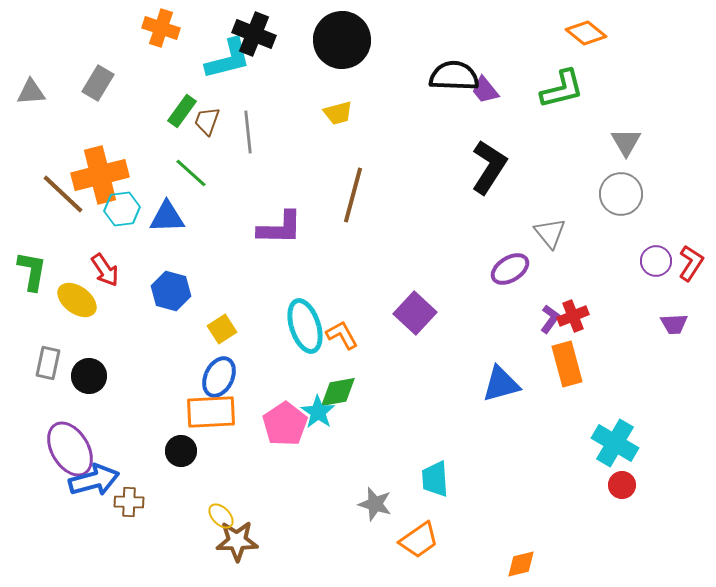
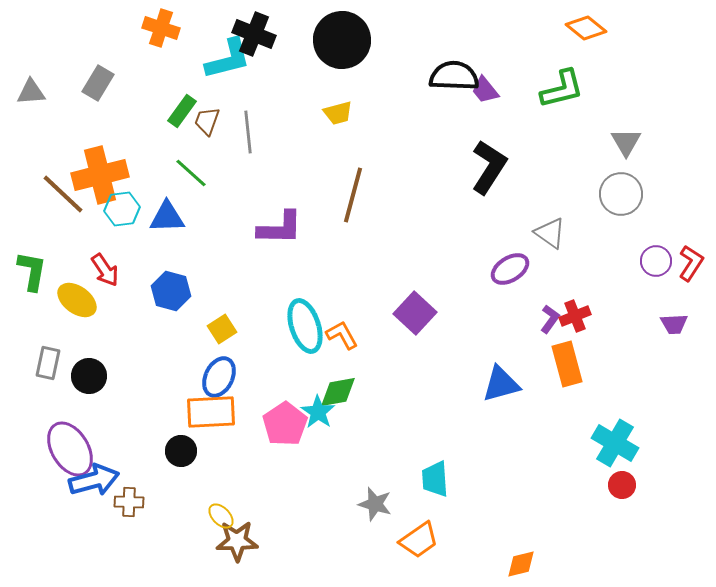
orange diamond at (586, 33): moved 5 px up
gray triangle at (550, 233): rotated 16 degrees counterclockwise
red cross at (573, 316): moved 2 px right
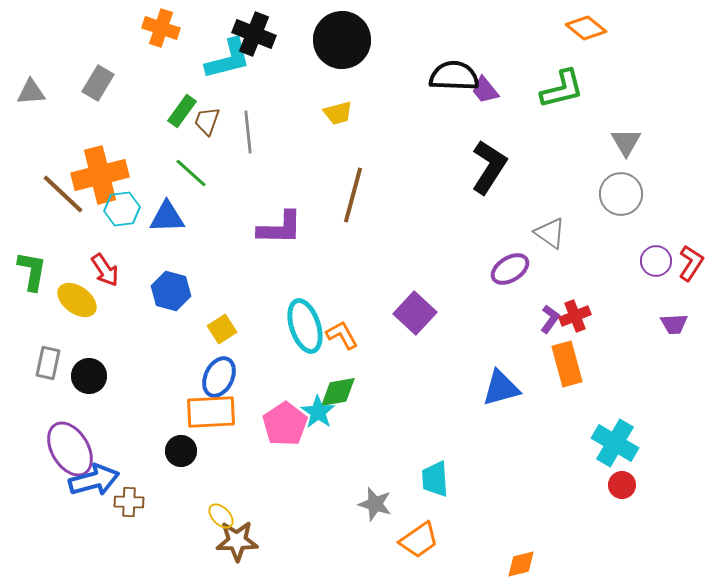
blue triangle at (501, 384): moved 4 px down
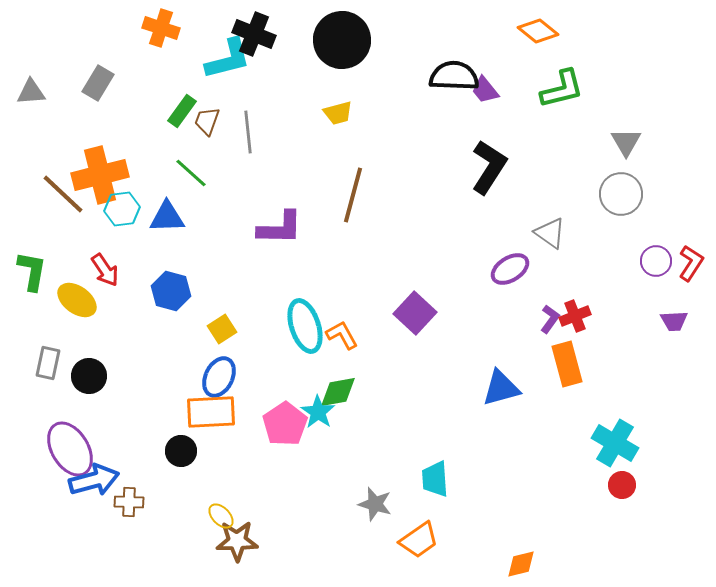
orange diamond at (586, 28): moved 48 px left, 3 px down
purple trapezoid at (674, 324): moved 3 px up
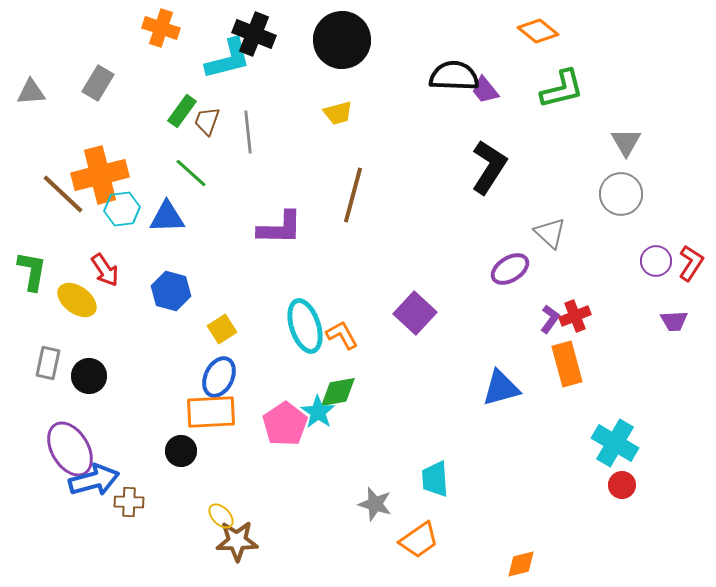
gray triangle at (550, 233): rotated 8 degrees clockwise
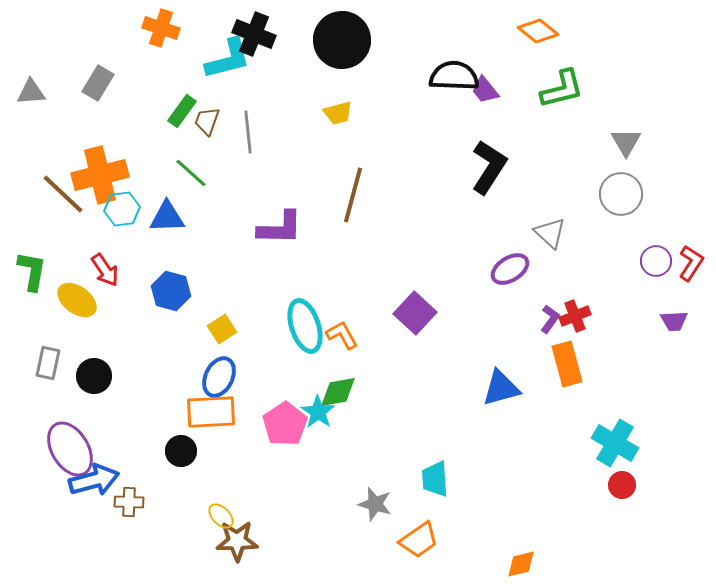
black circle at (89, 376): moved 5 px right
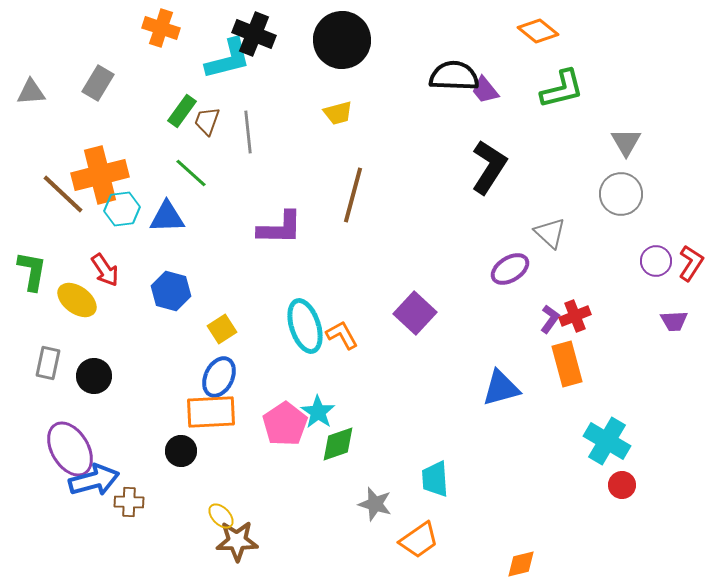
green diamond at (338, 392): moved 52 px down; rotated 9 degrees counterclockwise
cyan cross at (615, 443): moved 8 px left, 2 px up
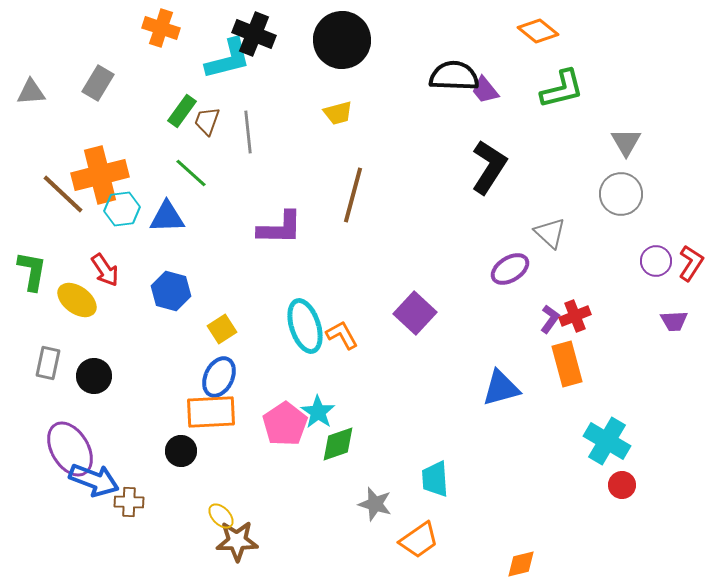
blue arrow at (94, 480): rotated 36 degrees clockwise
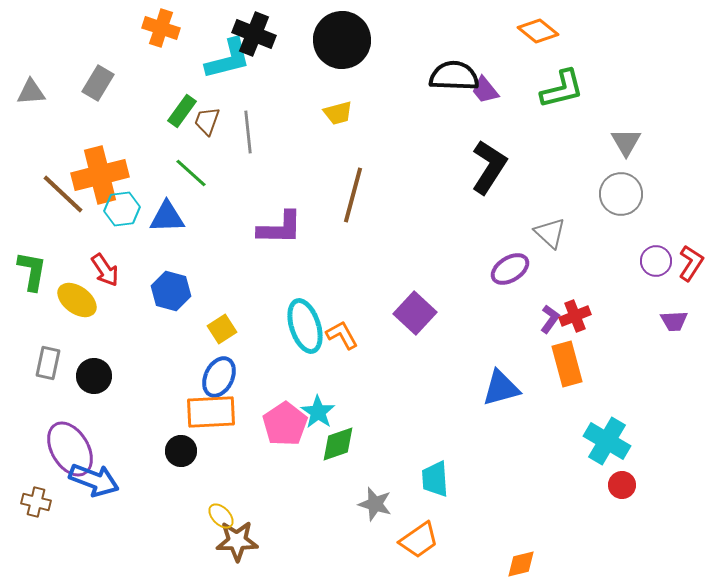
brown cross at (129, 502): moved 93 px left; rotated 12 degrees clockwise
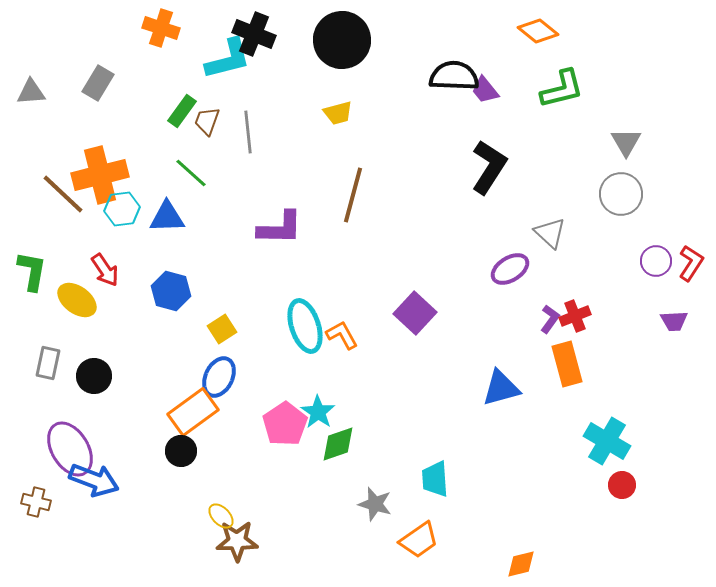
orange rectangle at (211, 412): moved 18 px left; rotated 33 degrees counterclockwise
